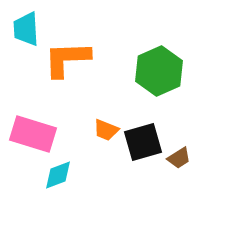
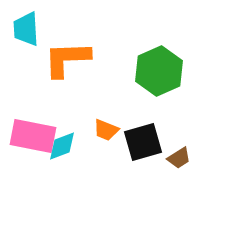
pink rectangle: moved 2 px down; rotated 6 degrees counterclockwise
cyan diamond: moved 4 px right, 29 px up
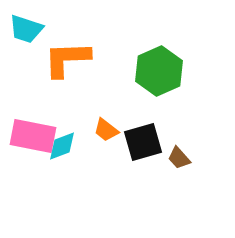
cyan trapezoid: rotated 69 degrees counterclockwise
orange trapezoid: rotated 16 degrees clockwise
brown trapezoid: rotated 80 degrees clockwise
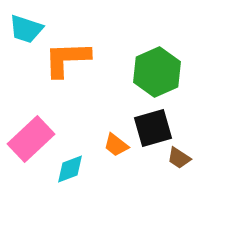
green hexagon: moved 2 px left, 1 px down
orange trapezoid: moved 10 px right, 15 px down
pink rectangle: moved 2 px left, 3 px down; rotated 54 degrees counterclockwise
black square: moved 10 px right, 14 px up
cyan diamond: moved 8 px right, 23 px down
brown trapezoid: rotated 15 degrees counterclockwise
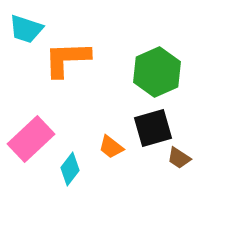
orange trapezoid: moved 5 px left, 2 px down
cyan diamond: rotated 32 degrees counterclockwise
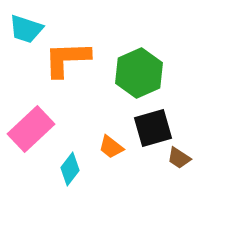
green hexagon: moved 18 px left, 1 px down
pink rectangle: moved 10 px up
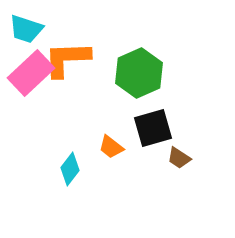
pink rectangle: moved 56 px up
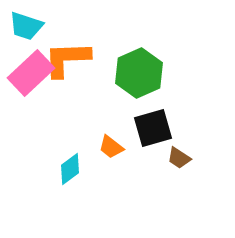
cyan trapezoid: moved 3 px up
cyan diamond: rotated 16 degrees clockwise
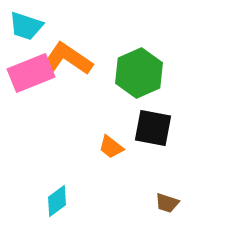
orange L-shape: rotated 36 degrees clockwise
pink rectangle: rotated 21 degrees clockwise
black square: rotated 27 degrees clockwise
brown trapezoid: moved 12 px left, 45 px down; rotated 15 degrees counterclockwise
cyan diamond: moved 13 px left, 32 px down
